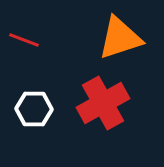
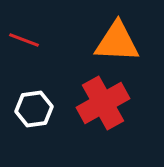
orange triangle: moved 3 px left, 4 px down; rotated 21 degrees clockwise
white hexagon: rotated 9 degrees counterclockwise
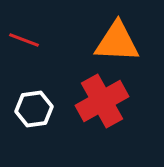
red cross: moved 1 px left, 2 px up
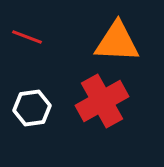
red line: moved 3 px right, 3 px up
white hexagon: moved 2 px left, 1 px up
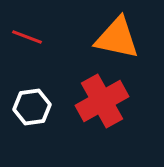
orange triangle: moved 4 px up; rotated 9 degrees clockwise
white hexagon: moved 1 px up
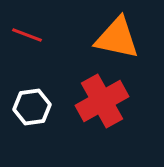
red line: moved 2 px up
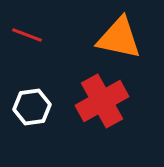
orange triangle: moved 2 px right
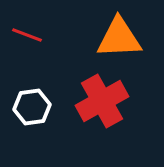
orange triangle: rotated 15 degrees counterclockwise
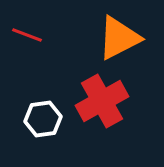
orange triangle: rotated 24 degrees counterclockwise
white hexagon: moved 11 px right, 12 px down
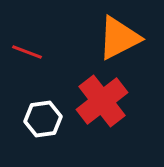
red line: moved 17 px down
red cross: rotated 9 degrees counterclockwise
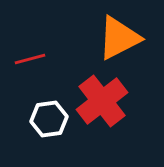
red line: moved 3 px right, 7 px down; rotated 36 degrees counterclockwise
white hexagon: moved 6 px right
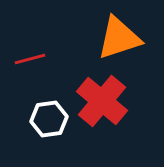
orange triangle: rotated 9 degrees clockwise
red cross: rotated 12 degrees counterclockwise
